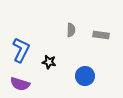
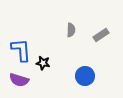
gray rectangle: rotated 42 degrees counterclockwise
blue L-shape: rotated 30 degrees counterclockwise
black star: moved 6 px left, 1 px down
purple semicircle: moved 1 px left, 4 px up
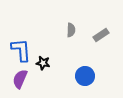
purple semicircle: moved 1 px right, 1 px up; rotated 96 degrees clockwise
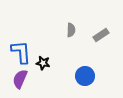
blue L-shape: moved 2 px down
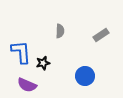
gray semicircle: moved 11 px left, 1 px down
black star: rotated 24 degrees counterclockwise
purple semicircle: moved 7 px right, 6 px down; rotated 90 degrees counterclockwise
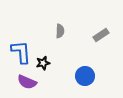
purple semicircle: moved 3 px up
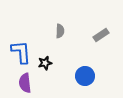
black star: moved 2 px right
purple semicircle: moved 2 px left, 1 px down; rotated 60 degrees clockwise
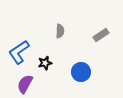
blue L-shape: moved 2 px left; rotated 120 degrees counterclockwise
blue circle: moved 4 px left, 4 px up
purple semicircle: moved 1 px down; rotated 36 degrees clockwise
